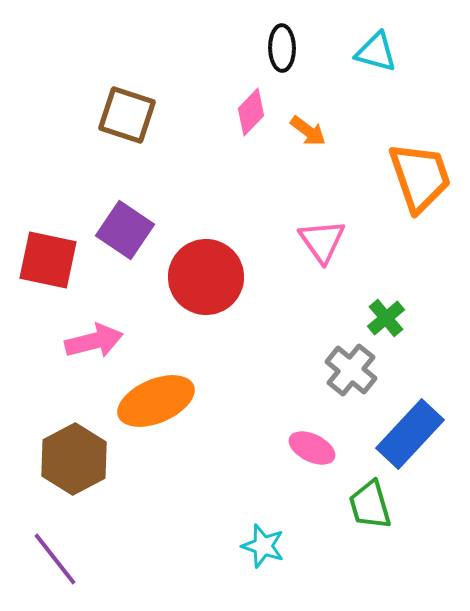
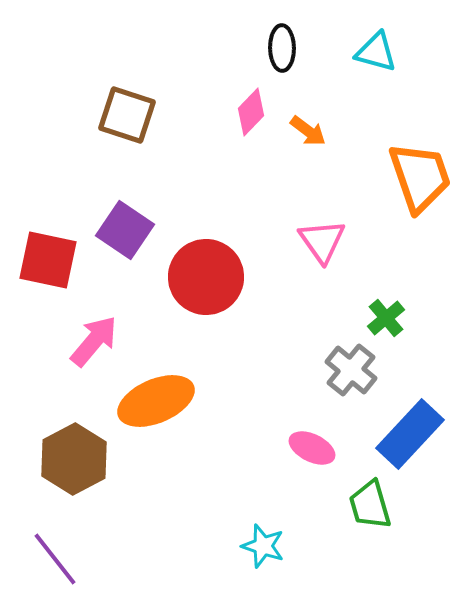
pink arrow: rotated 36 degrees counterclockwise
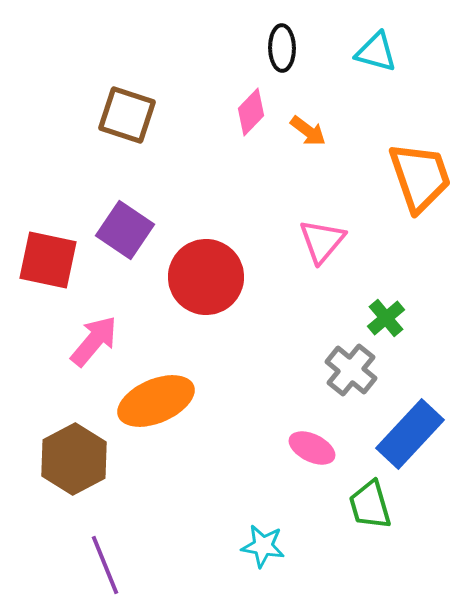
pink triangle: rotated 15 degrees clockwise
cyan star: rotated 9 degrees counterclockwise
purple line: moved 50 px right, 6 px down; rotated 16 degrees clockwise
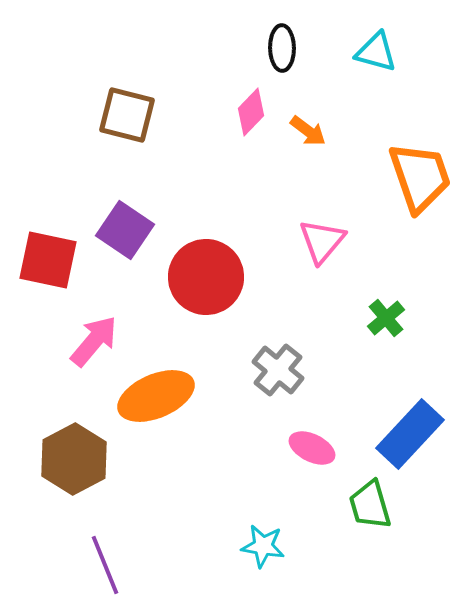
brown square: rotated 4 degrees counterclockwise
gray cross: moved 73 px left
orange ellipse: moved 5 px up
